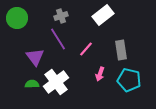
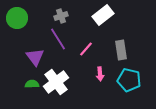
pink arrow: rotated 24 degrees counterclockwise
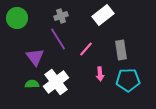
cyan pentagon: moved 1 px left; rotated 15 degrees counterclockwise
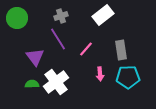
cyan pentagon: moved 3 px up
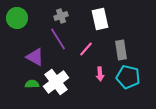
white rectangle: moved 3 px left, 4 px down; rotated 65 degrees counterclockwise
purple triangle: rotated 24 degrees counterclockwise
cyan pentagon: rotated 15 degrees clockwise
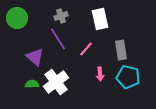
purple triangle: rotated 12 degrees clockwise
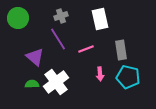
green circle: moved 1 px right
pink line: rotated 28 degrees clockwise
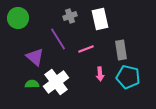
gray cross: moved 9 px right
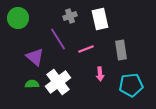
cyan pentagon: moved 3 px right, 8 px down; rotated 20 degrees counterclockwise
white cross: moved 2 px right
